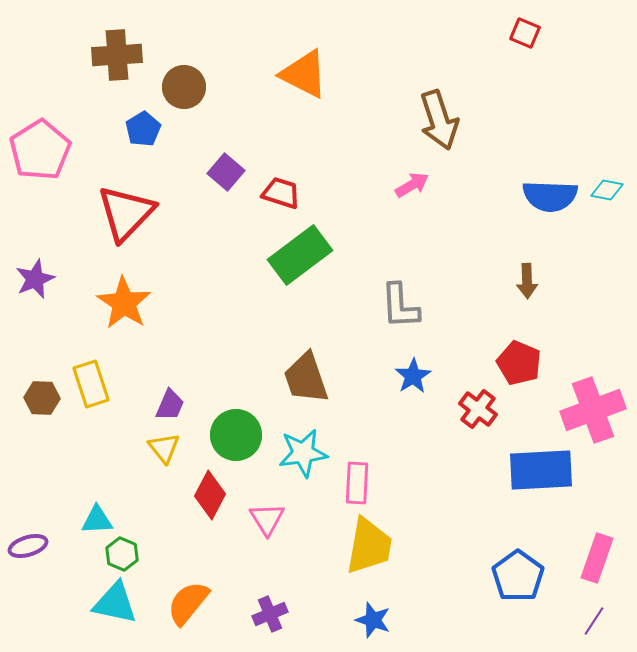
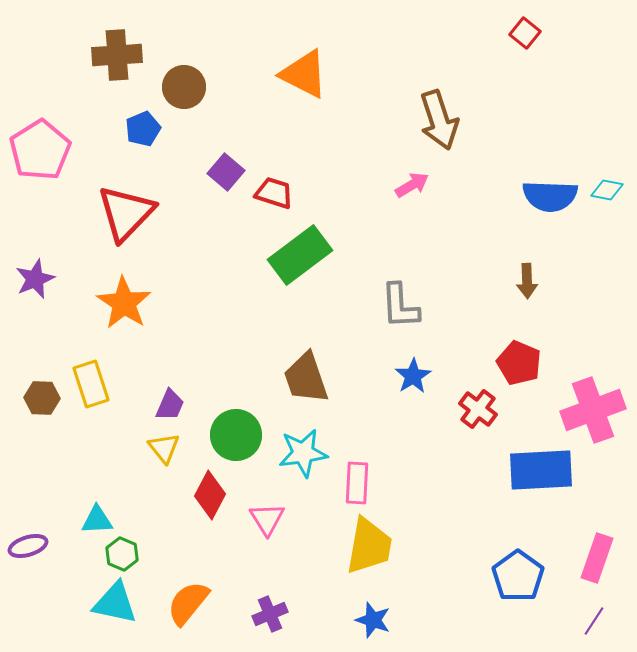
red square at (525, 33): rotated 16 degrees clockwise
blue pentagon at (143, 129): rotated 8 degrees clockwise
red trapezoid at (281, 193): moved 7 px left
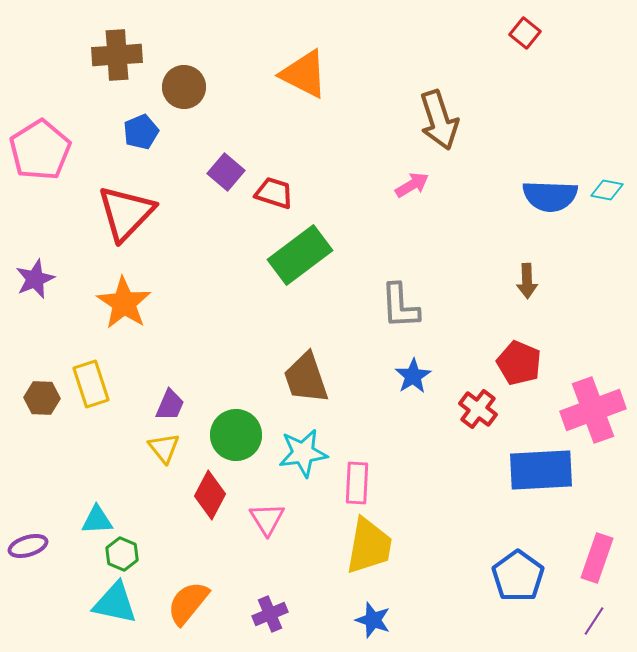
blue pentagon at (143, 129): moved 2 px left, 3 px down
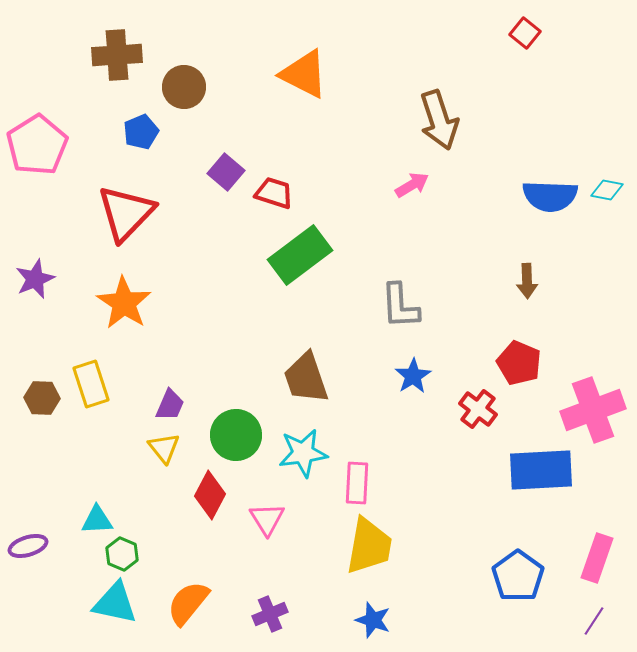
pink pentagon at (40, 150): moved 3 px left, 5 px up
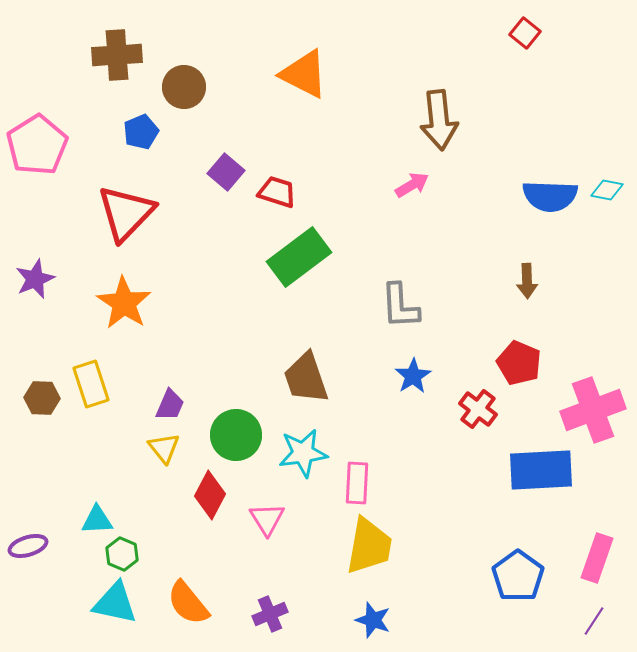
brown arrow at (439, 120): rotated 12 degrees clockwise
red trapezoid at (274, 193): moved 3 px right, 1 px up
green rectangle at (300, 255): moved 1 px left, 2 px down
orange semicircle at (188, 603): rotated 78 degrees counterclockwise
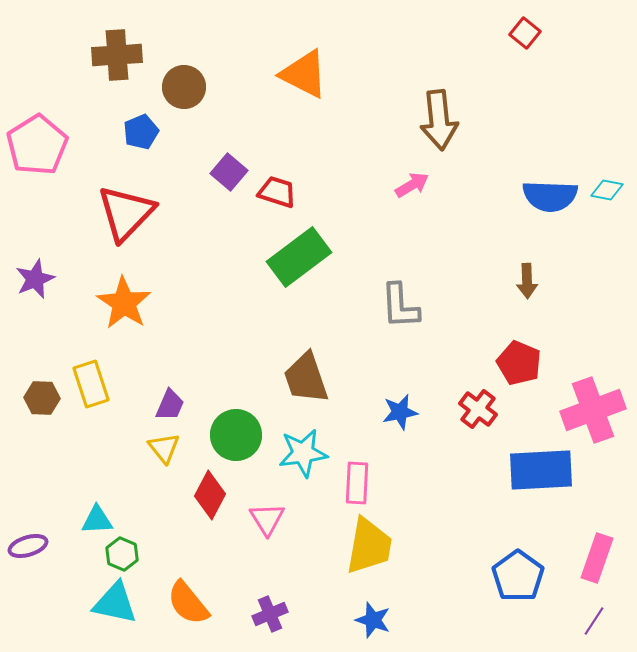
purple square at (226, 172): moved 3 px right
blue star at (413, 376): moved 13 px left, 36 px down; rotated 21 degrees clockwise
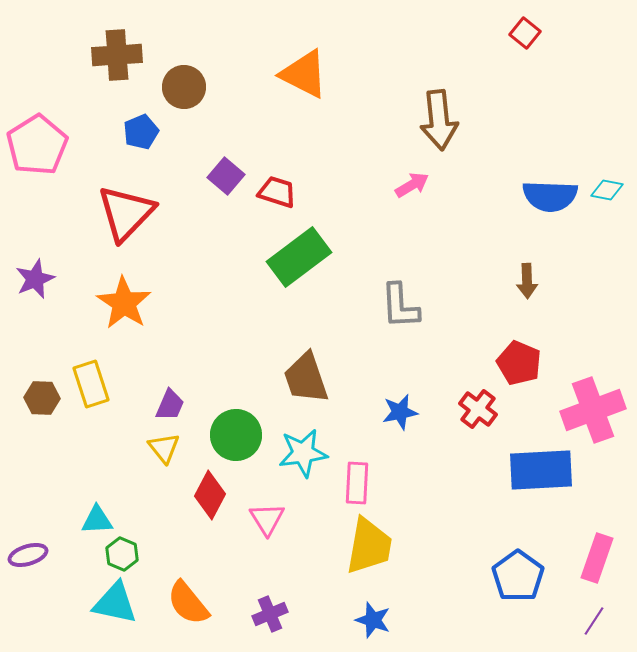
purple square at (229, 172): moved 3 px left, 4 px down
purple ellipse at (28, 546): moved 9 px down
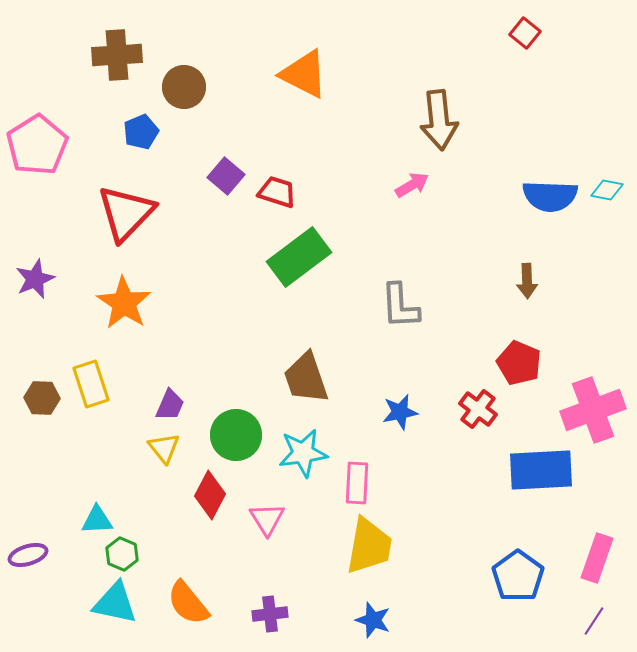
purple cross at (270, 614): rotated 16 degrees clockwise
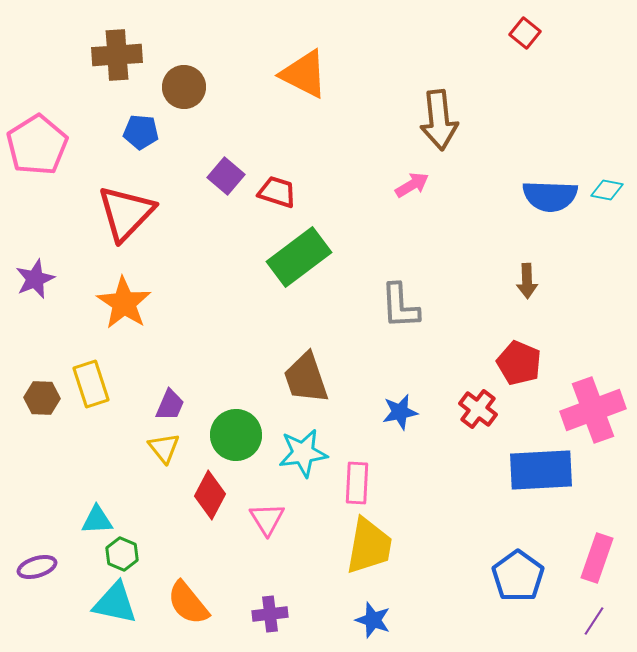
blue pentagon at (141, 132): rotated 28 degrees clockwise
purple ellipse at (28, 555): moved 9 px right, 12 px down
